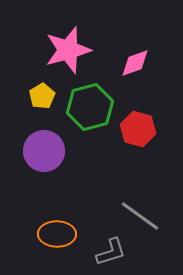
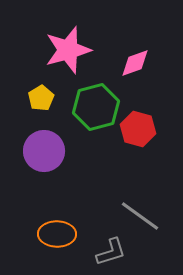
yellow pentagon: moved 1 px left, 2 px down
green hexagon: moved 6 px right
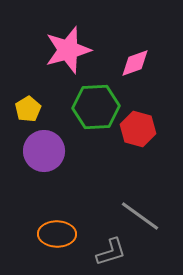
yellow pentagon: moved 13 px left, 11 px down
green hexagon: rotated 12 degrees clockwise
